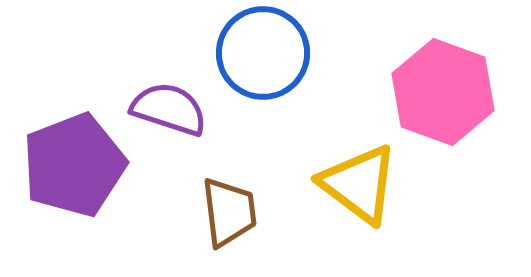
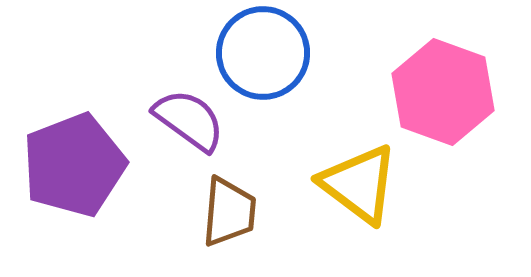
purple semicircle: moved 20 px right, 11 px down; rotated 18 degrees clockwise
brown trapezoid: rotated 12 degrees clockwise
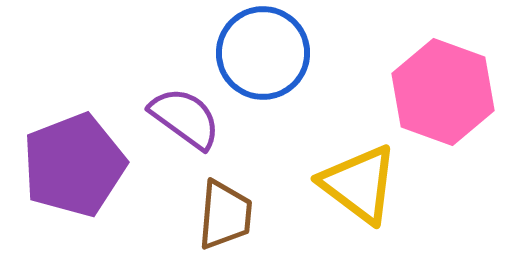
purple semicircle: moved 4 px left, 2 px up
brown trapezoid: moved 4 px left, 3 px down
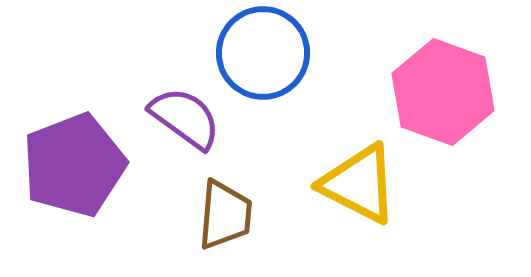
yellow triangle: rotated 10 degrees counterclockwise
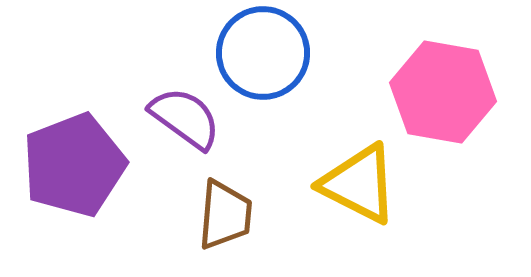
pink hexagon: rotated 10 degrees counterclockwise
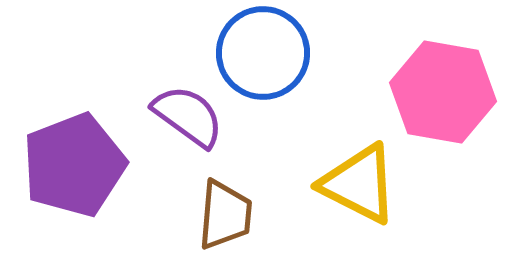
purple semicircle: moved 3 px right, 2 px up
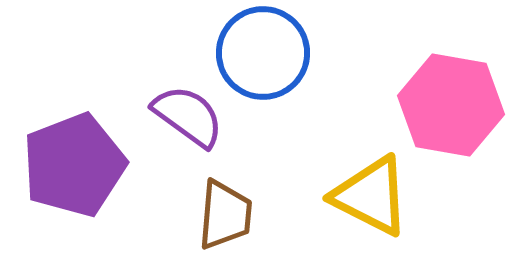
pink hexagon: moved 8 px right, 13 px down
yellow triangle: moved 12 px right, 12 px down
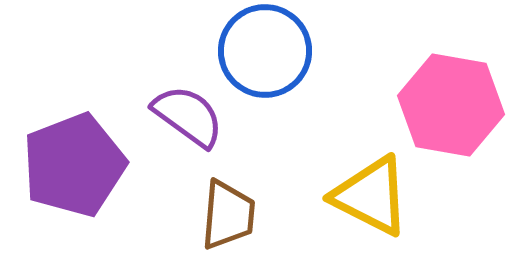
blue circle: moved 2 px right, 2 px up
brown trapezoid: moved 3 px right
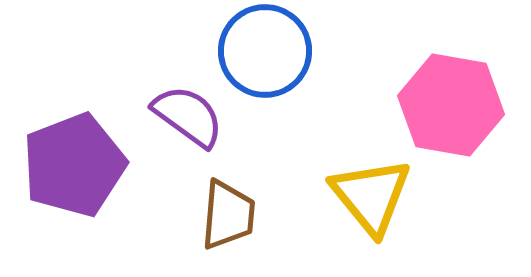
yellow triangle: rotated 24 degrees clockwise
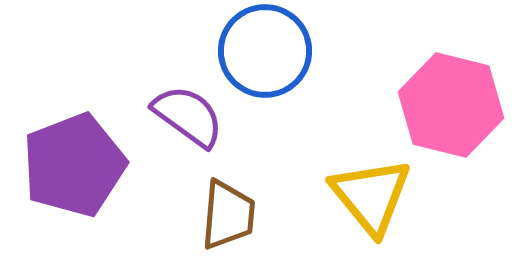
pink hexagon: rotated 4 degrees clockwise
